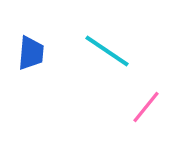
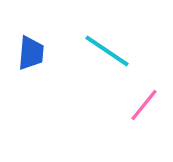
pink line: moved 2 px left, 2 px up
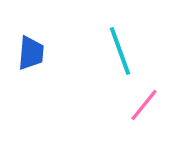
cyan line: moved 13 px right; rotated 36 degrees clockwise
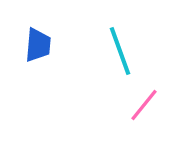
blue trapezoid: moved 7 px right, 8 px up
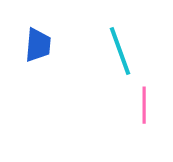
pink line: rotated 39 degrees counterclockwise
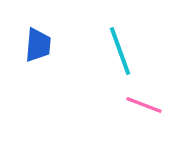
pink line: rotated 69 degrees counterclockwise
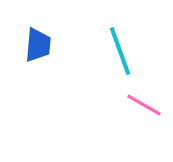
pink line: rotated 9 degrees clockwise
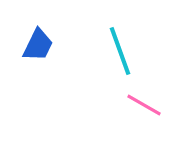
blue trapezoid: rotated 21 degrees clockwise
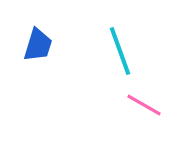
blue trapezoid: rotated 9 degrees counterclockwise
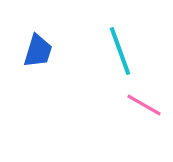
blue trapezoid: moved 6 px down
